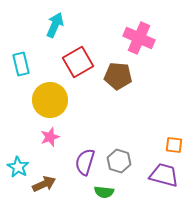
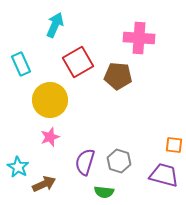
pink cross: rotated 20 degrees counterclockwise
cyan rectangle: rotated 10 degrees counterclockwise
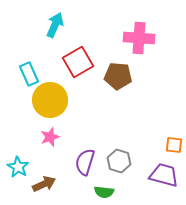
cyan rectangle: moved 8 px right, 10 px down
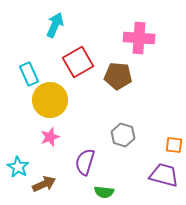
gray hexagon: moved 4 px right, 26 px up
